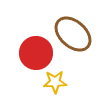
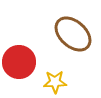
red circle: moved 17 px left, 9 px down
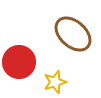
yellow star: rotated 15 degrees counterclockwise
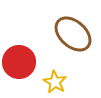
yellow star: rotated 25 degrees counterclockwise
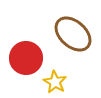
red circle: moved 7 px right, 4 px up
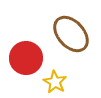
brown ellipse: moved 2 px left; rotated 6 degrees clockwise
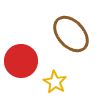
red circle: moved 5 px left, 3 px down
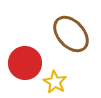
red circle: moved 4 px right, 2 px down
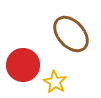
red circle: moved 2 px left, 2 px down
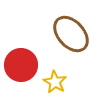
red circle: moved 2 px left
